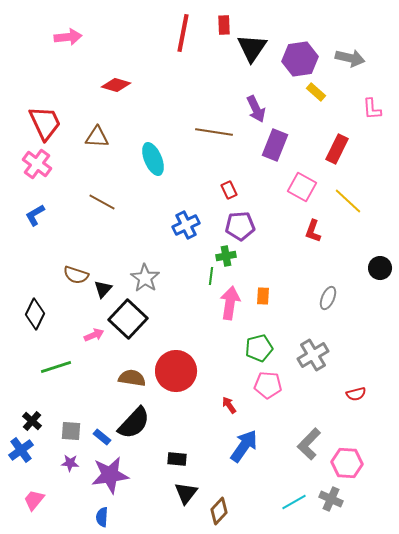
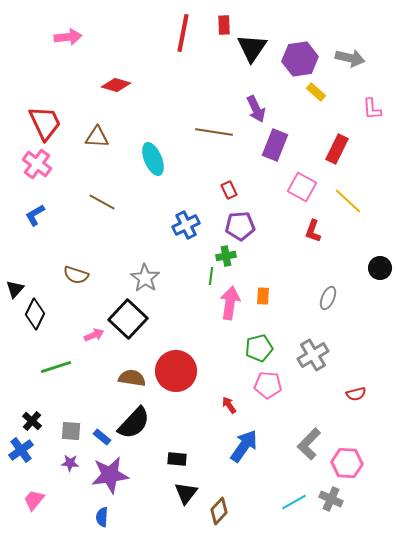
black triangle at (103, 289): moved 88 px left
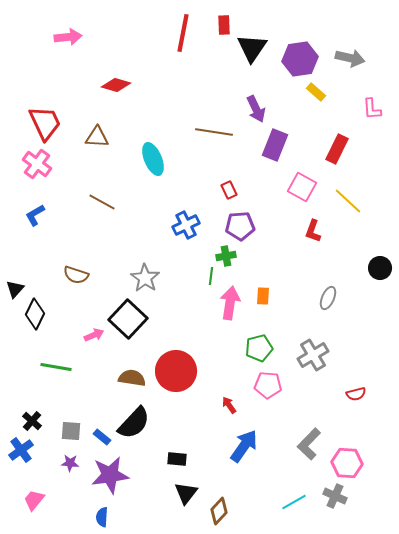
green line at (56, 367): rotated 28 degrees clockwise
gray cross at (331, 499): moved 4 px right, 3 px up
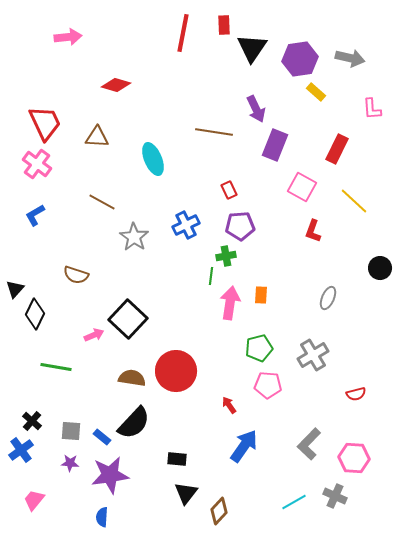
yellow line at (348, 201): moved 6 px right
gray star at (145, 278): moved 11 px left, 41 px up
orange rectangle at (263, 296): moved 2 px left, 1 px up
pink hexagon at (347, 463): moved 7 px right, 5 px up
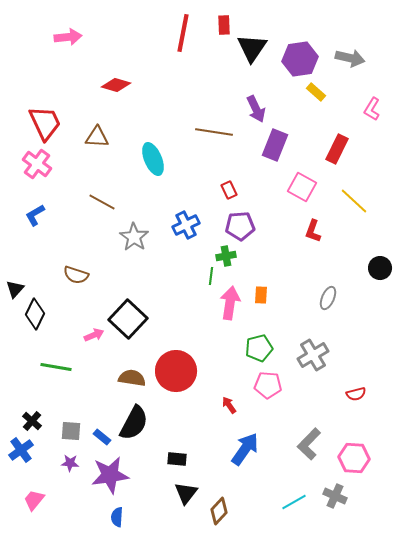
pink L-shape at (372, 109): rotated 35 degrees clockwise
black semicircle at (134, 423): rotated 15 degrees counterclockwise
blue arrow at (244, 446): moved 1 px right, 3 px down
blue semicircle at (102, 517): moved 15 px right
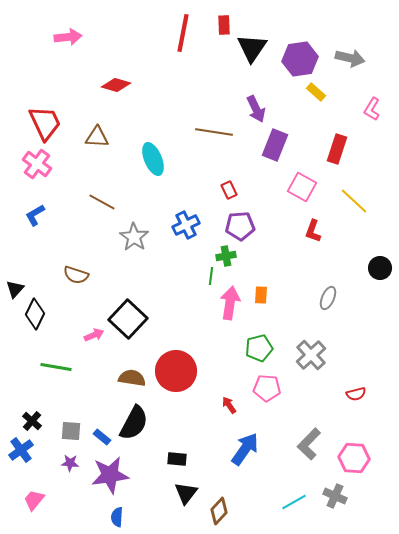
red rectangle at (337, 149): rotated 8 degrees counterclockwise
gray cross at (313, 355): moved 2 px left; rotated 12 degrees counterclockwise
pink pentagon at (268, 385): moved 1 px left, 3 px down
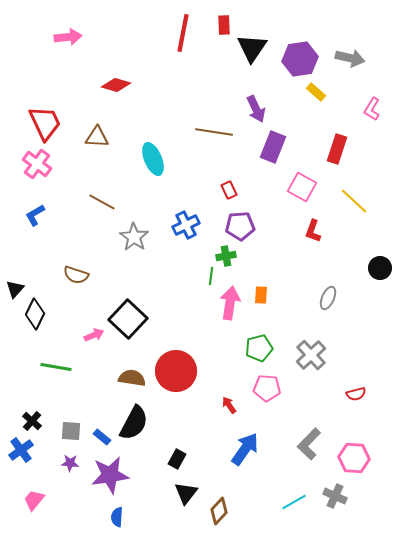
purple rectangle at (275, 145): moved 2 px left, 2 px down
black rectangle at (177, 459): rotated 66 degrees counterclockwise
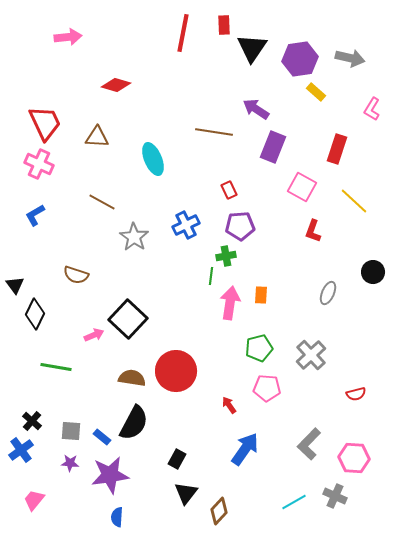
purple arrow at (256, 109): rotated 148 degrees clockwise
pink cross at (37, 164): moved 2 px right; rotated 12 degrees counterclockwise
black circle at (380, 268): moved 7 px left, 4 px down
black triangle at (15, 289): moved 4 px up; rotated 18 degrees counterclockwise
gray ellipse at (328, 298): moved 5 px up
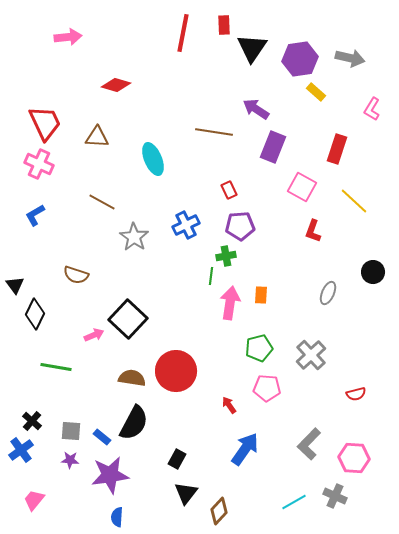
purple star at (70, 463): moved 3 px up
